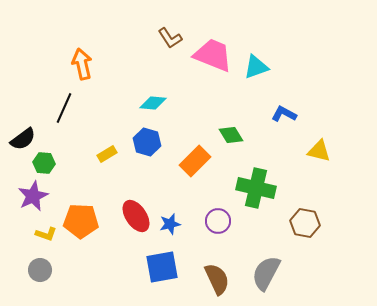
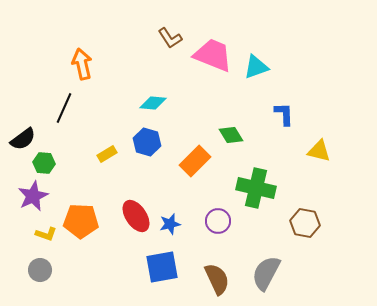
blue L-shape: rotated 60 degrees clockwise
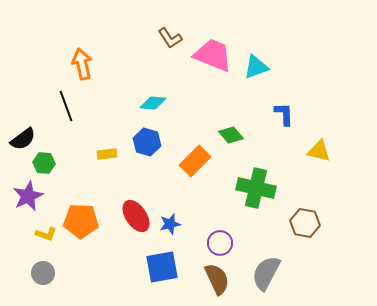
black line: moved 2 px right, 2 px up; rotated 44 degrees counterclockwise
green diamond: rotated 10 degrees counterclockwise
yellow rectangle: rotated 24 degrees clockwise
purple star: moved 5 px left
purple circle: moved 2 px right, 22 px down
gray circle: moved 3 px right, 3 px down
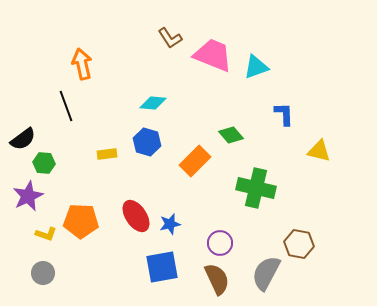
brown hexagon: moved 6 px left, 21 px down
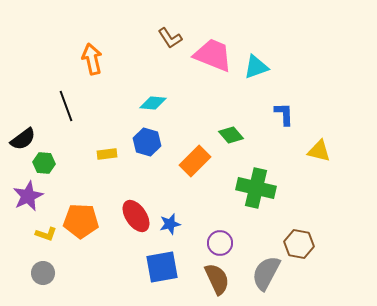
orange arrow: moved 10 px right, 5 px up
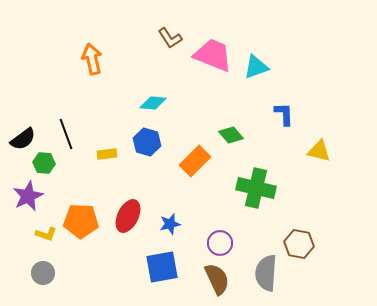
black line: moved 28 px down
red ellipse: moved 8 px left; rotated 60 degrees clockwise
gray semicircle: rotated 24 degrees counterclockwise
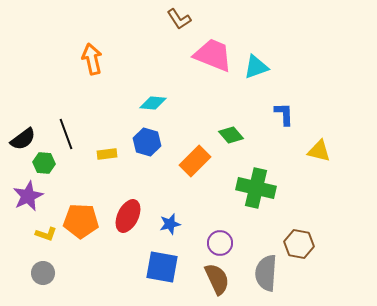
brown L-shape: moved 9 px right, 19 px up
blue square: rotated 20 degrees clockwise
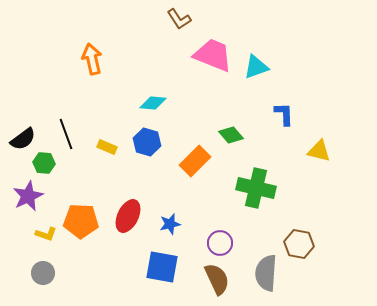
yellow rectangle: moved 7 px up; rotated 30 degrees clockwise
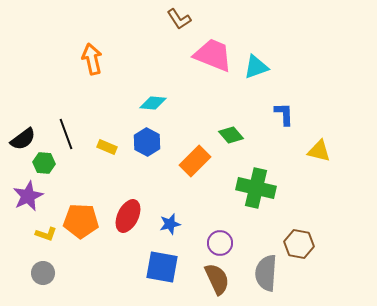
blue hexagon: rotated 12 degrees clockwise
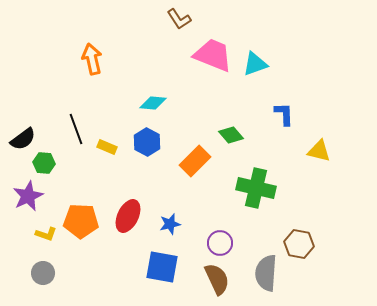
cyan triangle: moved 1 px left, 3 px up
black line: moved 10 px right, 5 px up
